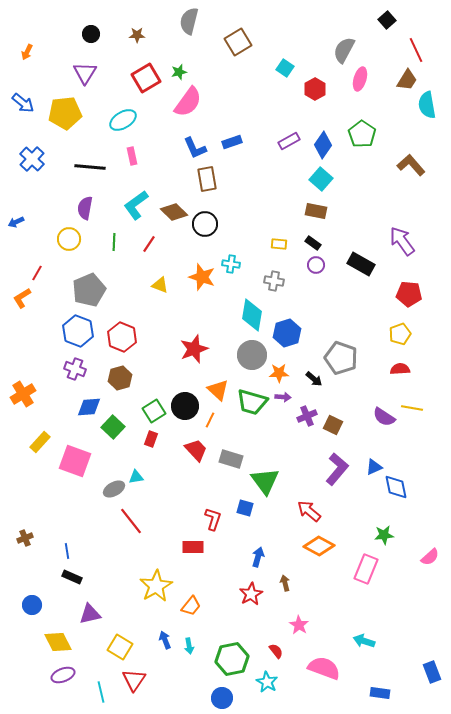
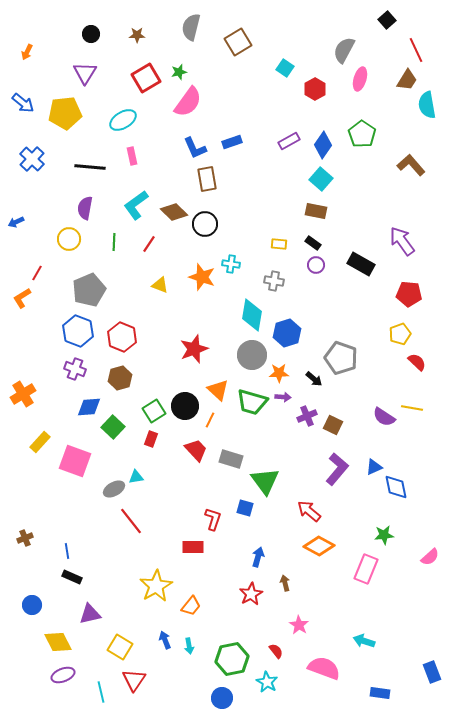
gray semicircle at (189, 21): moved 2 px right, 6 px down
red semicircle at (400, 369): moved 17 px right, 7 px up; rotated 48 degrees clockwise
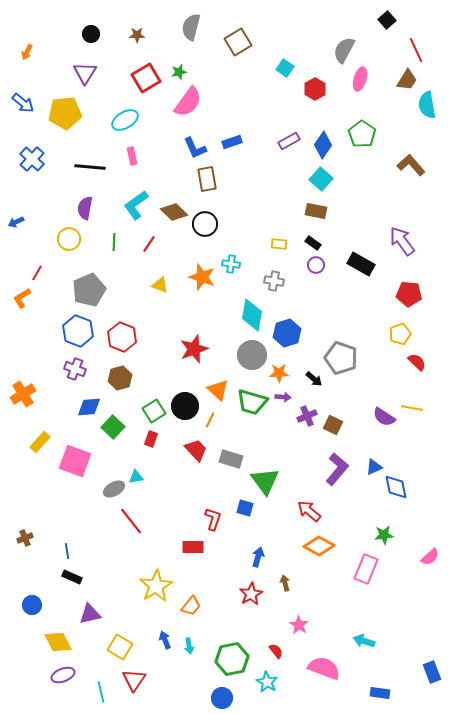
cyan ellipse at (123, 120): moved 2 px right
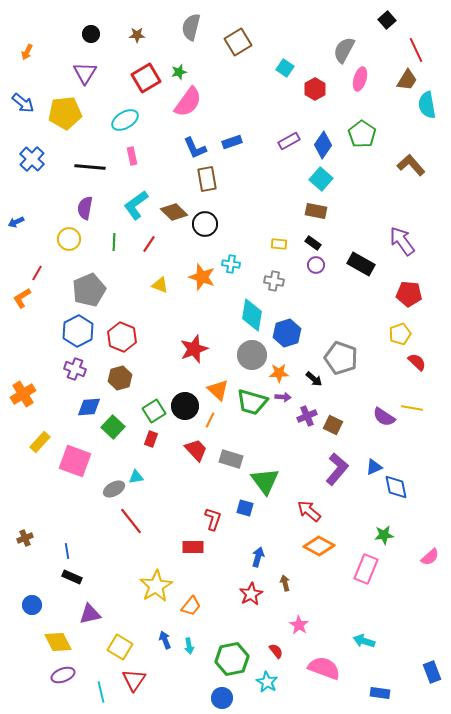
blue hexagon at (78, 331): rotated 12 degrees clockwise
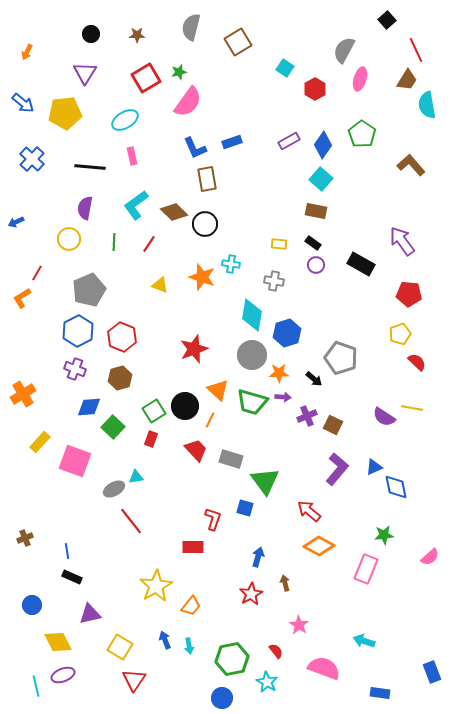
cyan line at (101, 692): moved 65 px left, 6 px up
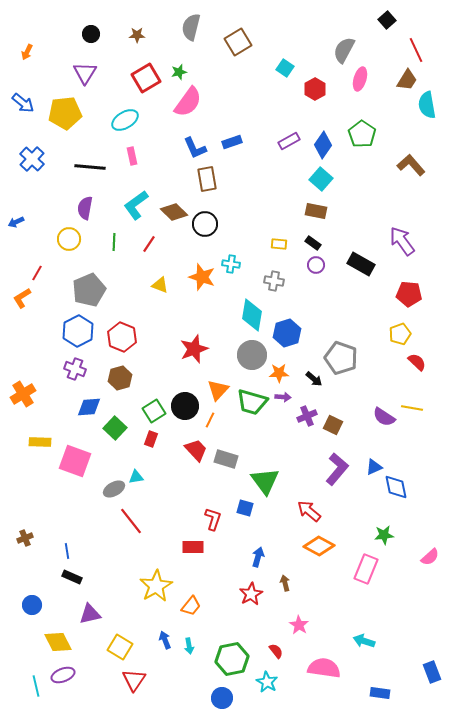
orange triangle at (218, 390): rotated 30 degrees clockwise
green square at (113, 427): moved 2 px right, 1 px down
yellow rectangle at (40, 442): rotated 50 degrees clockwise
gray rectangle at (231, 459): moved 5 px left
pink semicircle at (324, 668): rotated 12 degrees counterclockwise
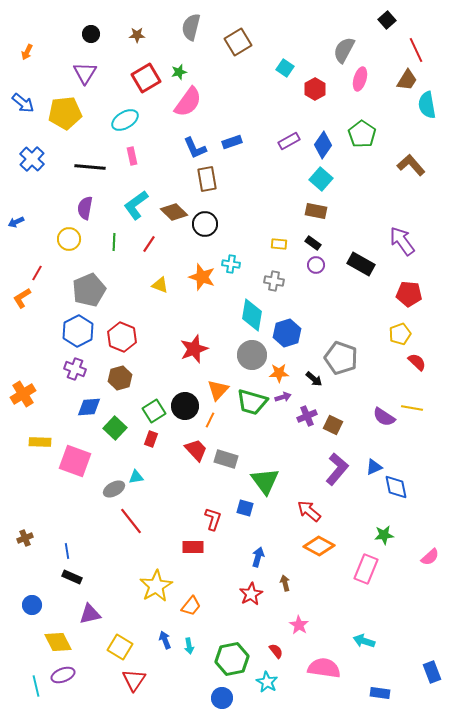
purple arrow at (283, 397): rotated 21 degrees counterclockwise
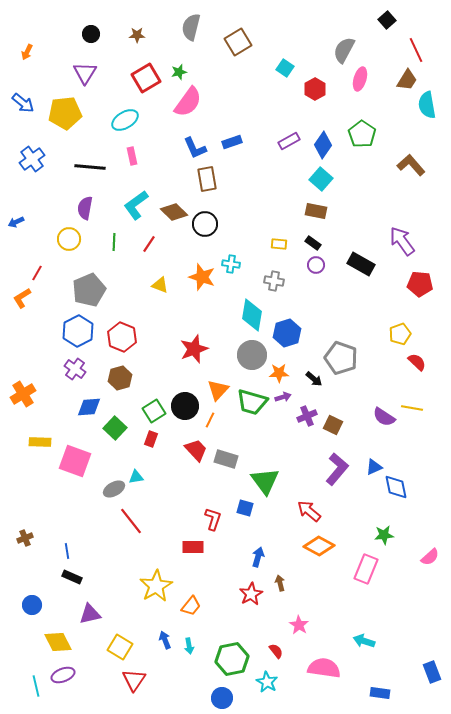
blue cross at (32, 159): rotated 10 degrees clockwise
red pentagon at (409, 294): moved 11 px right, 10 px up
purple cross at (75, 369): rotated 15 degrees clockwise
brown arrow at (285, 583): moved 5 px left
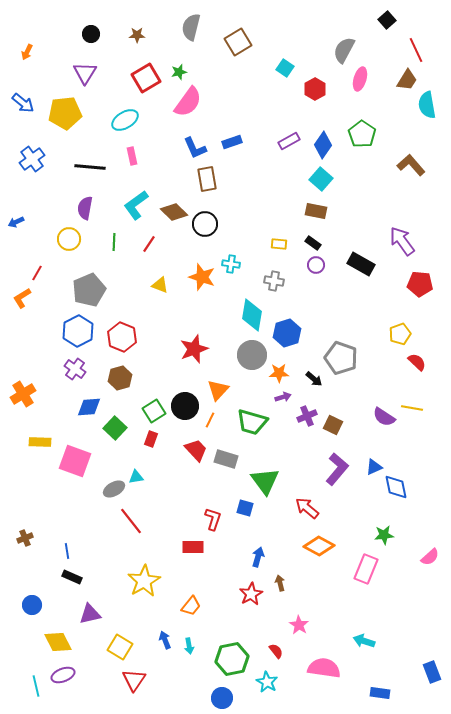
green trapezoid at (252, 402): moved 20 px down
red arrow at (309, 511): moved 2 px left, 3 px up
yellow star at (156, 586): moved 12 px left, 5 px up
